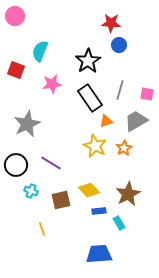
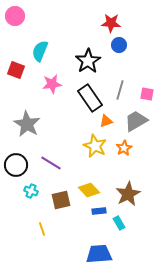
gray star: rotated 16 degrees counterclockwise
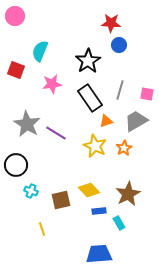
purple line: moved 5 px right, 30 px up
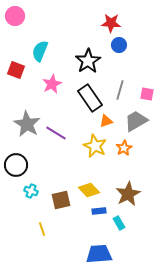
pink star: rotated 18 degrees counterclockwise
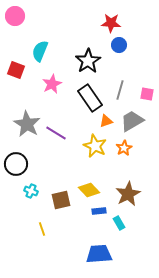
gray trapezoid: moved 4 px left
black circle: moved 1 px up
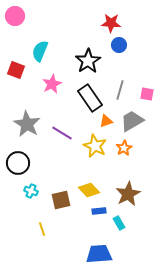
purple line: moved 6 px right
black circle: moved 2 px right, 1 px up
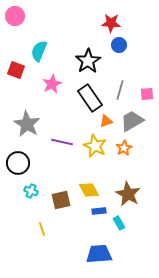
cyan semicircle: moved 1 px left
pink square: rotated 16 degrees counterclockwise
purple line: moved 9 px down; rotated 20 degrees counterclockwise
yellow diamond: rotated 15 degrees clockwise
brown star: rotated 15 degrees counterclockwise
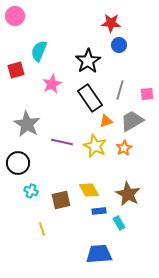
red square: rotated 36 degrees counterclockwise
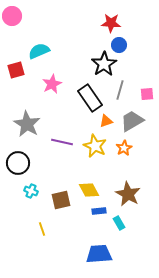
pink circle: moved 3 px left
cyan semicircle: rotated 45 degrees clockwise
black star: moved 16 px right, 3 px down
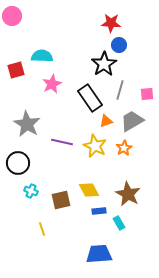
cyan semicircle: moved 3 px right, 5 px down; rotated 25 degrees clockwise
